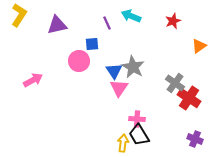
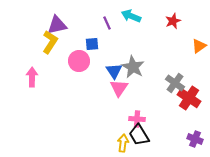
yellow L-shape: moved 31 px right, 27 px down
pink arrow: moved 1 px left, 3 px up; rotated 60 degrees counterclockwise
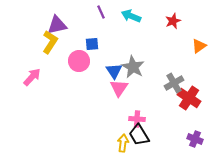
purple line: moved 6 px left, 11 px up
pink arrow: rotated 42 degrees clockwise
gray cross: moved 1 px left; rotated 24 degrees clockwise
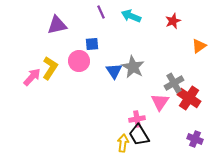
yellow L-shape: moved 26 px down
pink triangle: moved 41 px right, 14 px down
pink cross: rotated 14 degrees counterclockwise
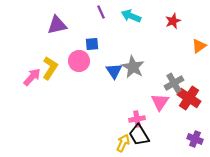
yellow arrow: rotated 18 degrees clockwise
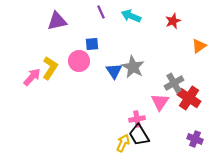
purple triangle: moved 4 px up
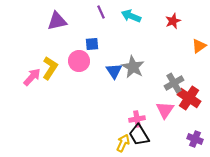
pink triangle: moved 5 px right, 8 px down
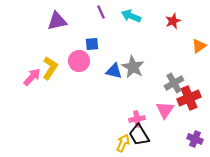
blue triangle: rotated 42 degrees counterclockwise
red cross: rotated 35 degrees clockwise
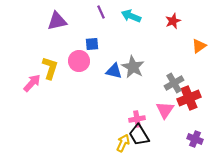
yellow L-shape: rotated 15 degrees counterclockwise
pink arrow: moved 6 px down
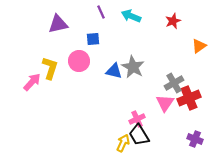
purple triangle: moved 1 px right, 3 px down
blue square: moved 1 px right, 5 px up
pink arrow: moved 1 px up
pink triangle: moved 7 px up
pink cross: rotated 14 degrees counterclockwise
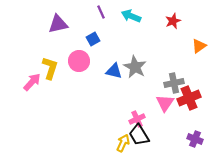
blue square: rotated 24 degrees counterclockwise
gray star: moved 2 px right
gray cross: rotated 18 degrees clockwise
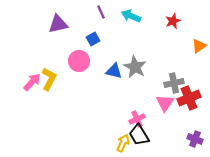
yellow L-shape: moved 1 px left, 11 px down; rotated 10 degrees clockwise
